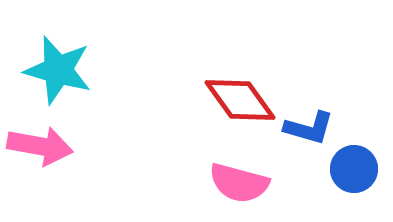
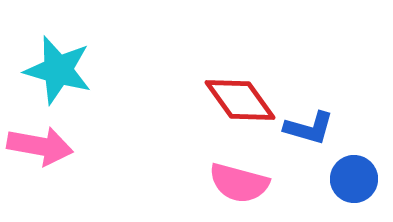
blue circle: moved 10 px down
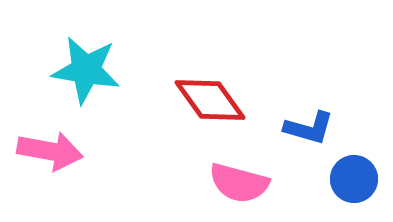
cyan star: moved 28 px right; rotated 6 degrees counterclockwise
red diamond: moved 30 px left
pink arrow: moved 10 px right, 5 px down
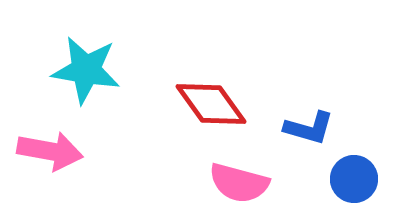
red diamond: moved 1 px right, 4 px down
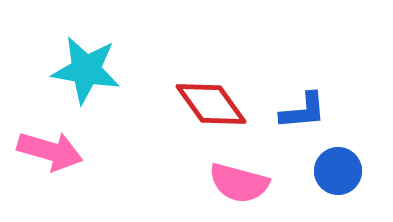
blue L-shape: moved 6 px left, 17 px up; rotated 21 degrees counterclockwise
pink arrow: rotated 6 degrees clockwise
blue circle: moved 16 px left, 8 px up
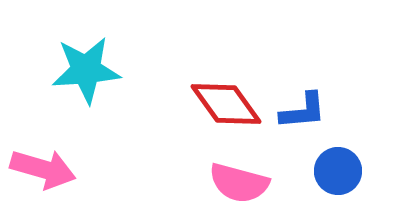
cyan star: rotated 14 degrees counterclockwise
red diamond: moved 15 px right
pink arrow: moved 7 px left, 18 px down
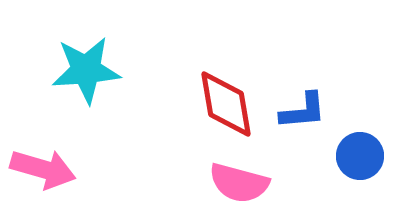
red diamond: rotated 26 degrees clockwise
blue circle: moved 22 px right, 15 px up
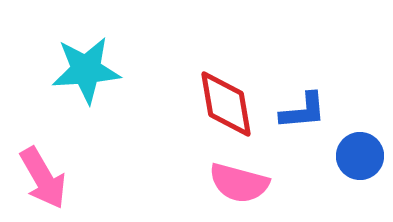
pink arrow: moved 9 px down; rotated 44 degrees clockwise
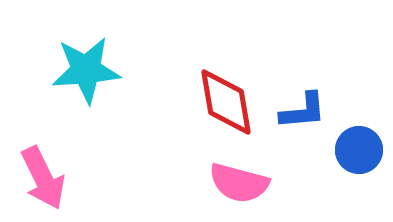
red diamond: moved 2 px up
blue circle: moved 1 px left, 6 px up
pink arrow: rotated 4 degrees clockwise
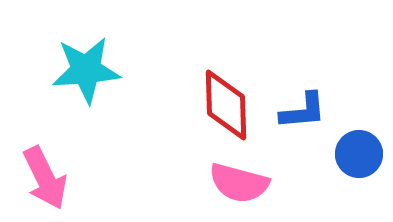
red diamond: moved 3 px down; rotated 8 degrees clockwise
blue circle: moved 4 px down
pink arrow: moved 2 px right
